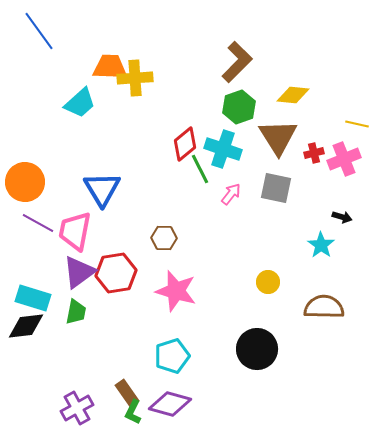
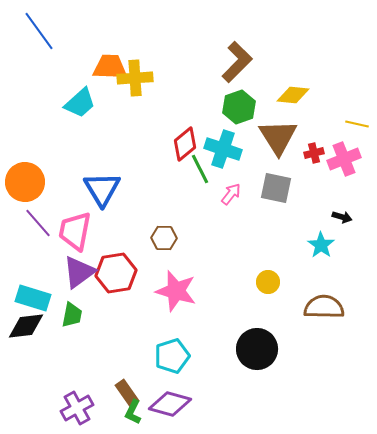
purple line: rotated 20 degrees clockwise
green trapezoid: moved 4 px left, 3 px down
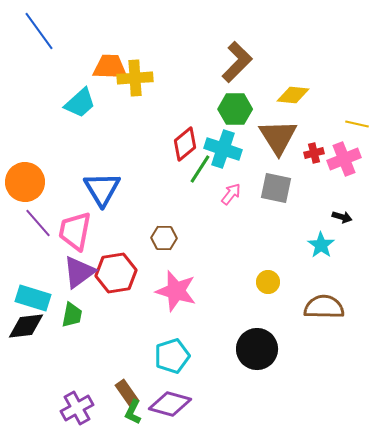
green hexagon: moved 4 px left, 2 px down; rotated 20 degrees clockwise
green line: rotated 60 degrees clockwise
